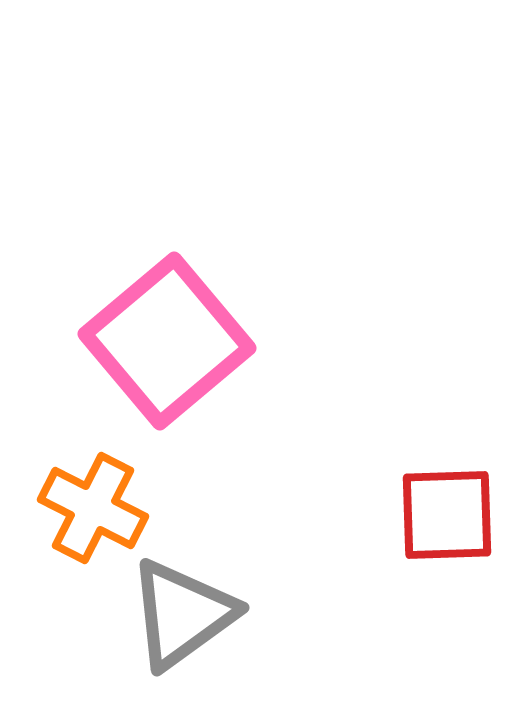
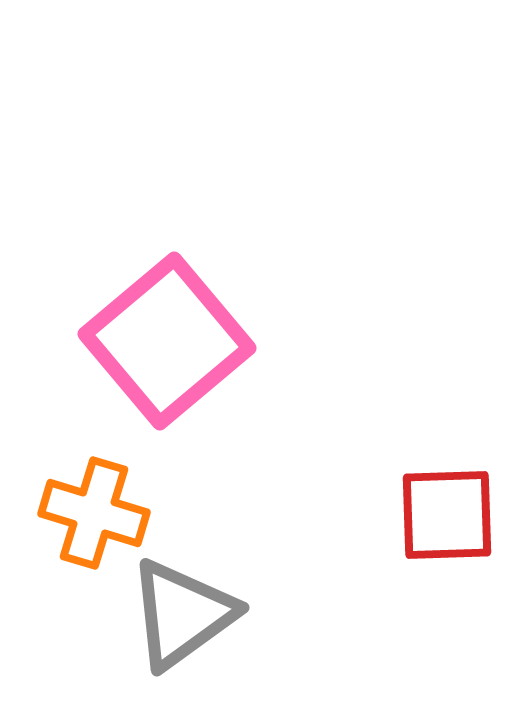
orange cross: moved 1 px right, 5 px down; rotated 10 degrees counterclockwise
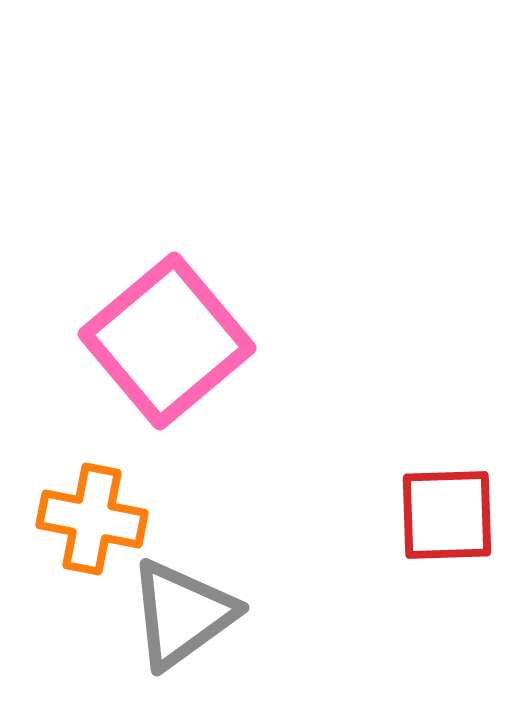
orange cross: moved 2 px left, 6 px down; rotated 6 degrees counterclockwise
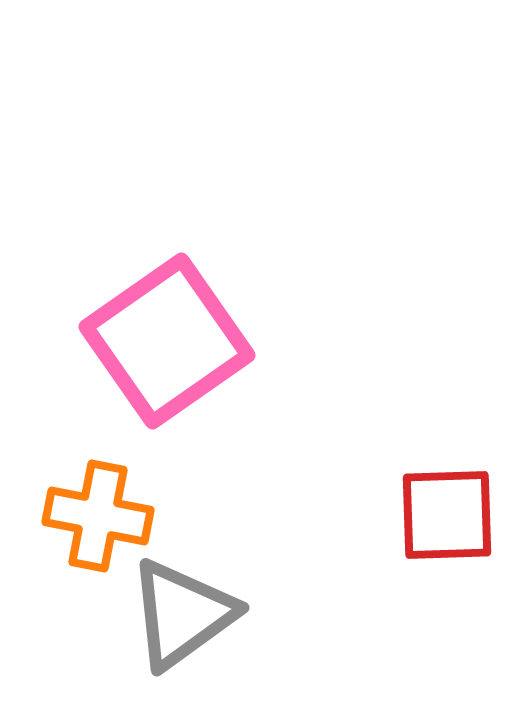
pink square: rotated 5 degrees clockwise
orange cross: moved 6 px right, 3 px up
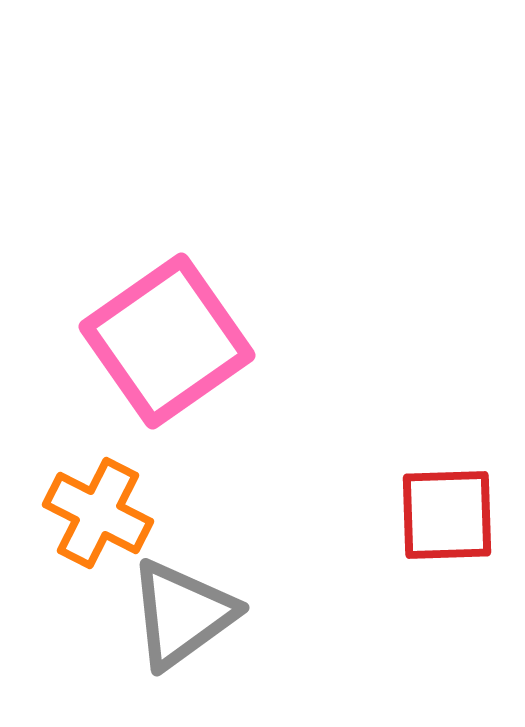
orange cross: moved 3 px up; rotated 16 degrees clockwise
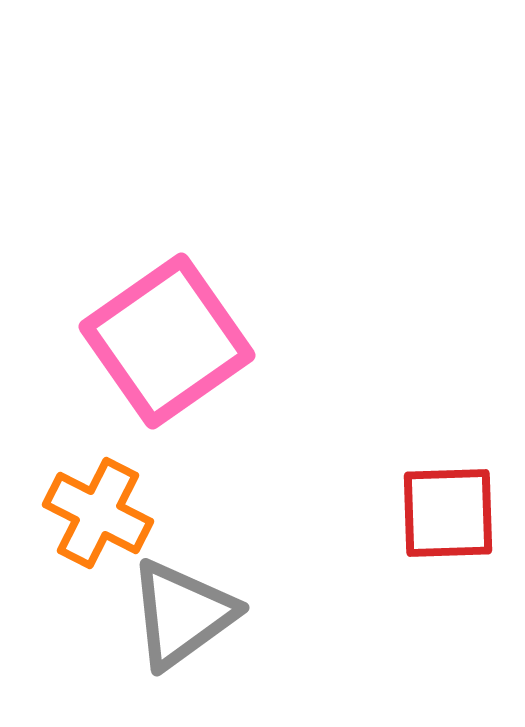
red square: moved 1 px right, 2 px up
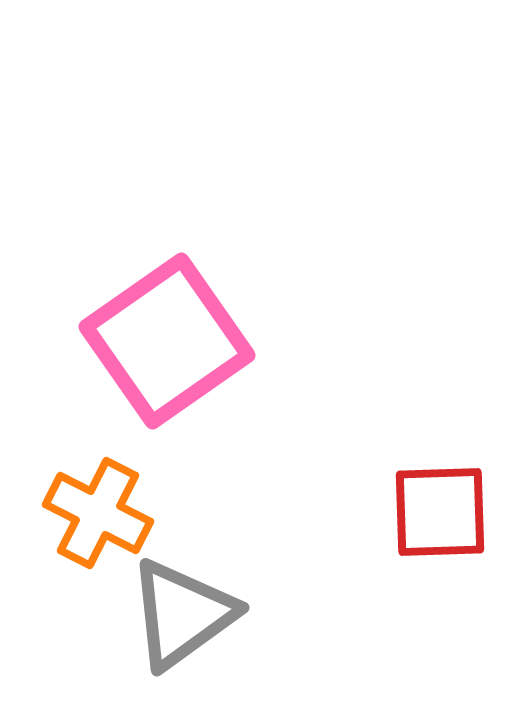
red square: moved 8 px left, 1 px up
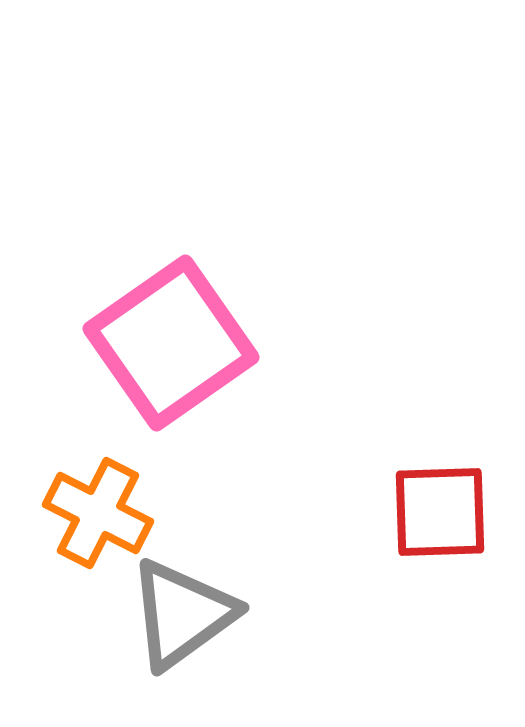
pink square: moved 4 px right, 2 px down
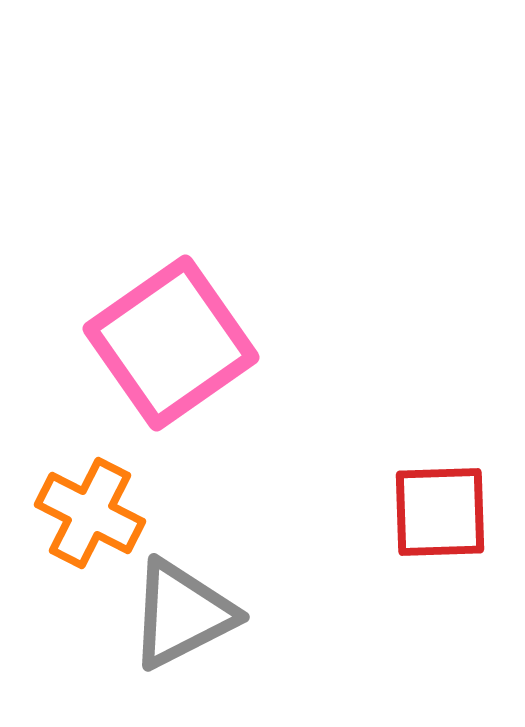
orange cross: moved 8 px left
gray triangle: rotated 9 degrees clockwise
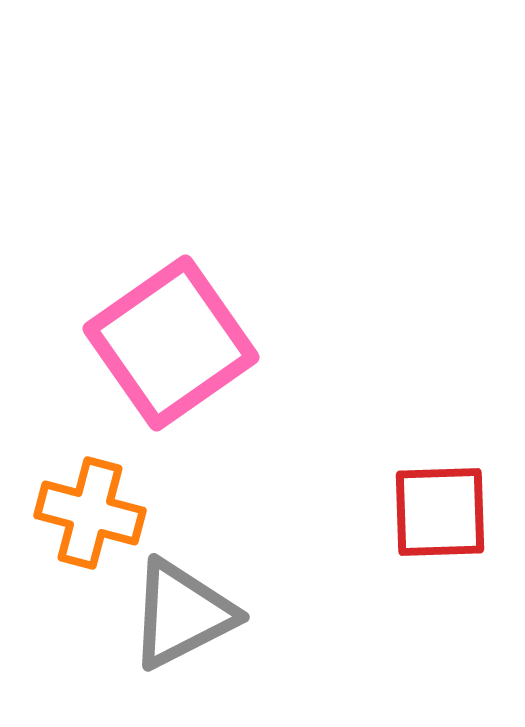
orange cross: rotated 12 degrees counterclockwise
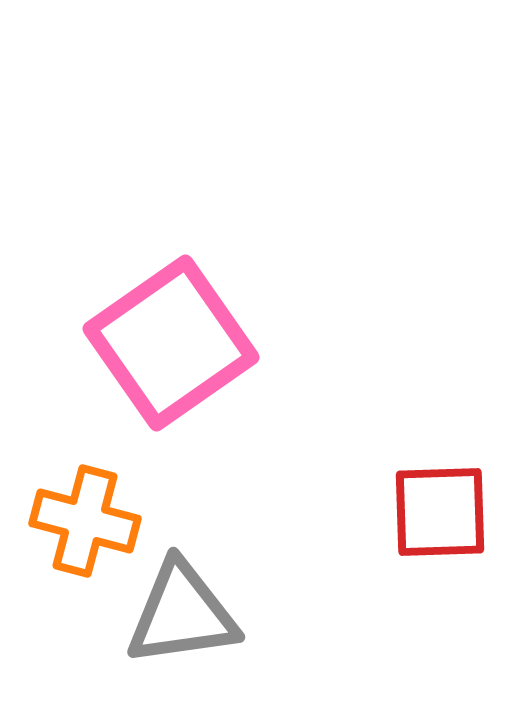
orange cross: moved 5 px left, 8 px down
gray triangle: rotated 19 degrees clockwise
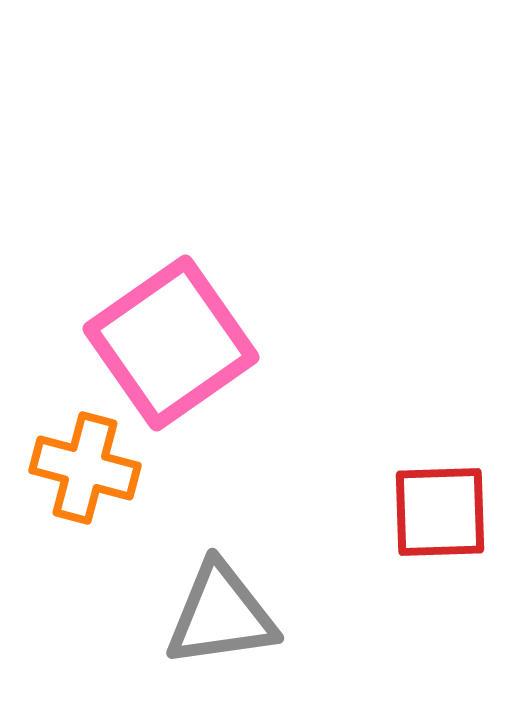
orange cross: moved 53 px up
gray triangle: moved 39 px right, 1 px down
